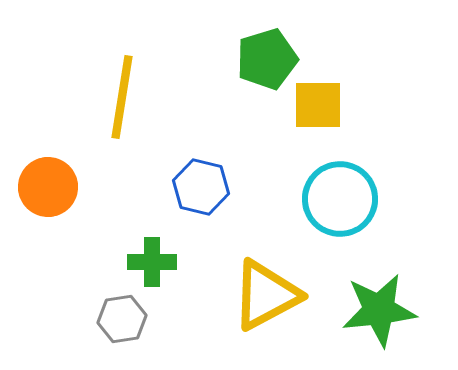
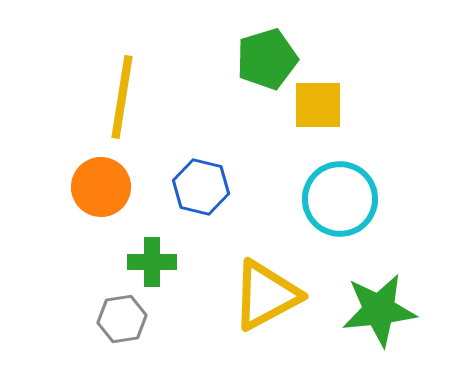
orange circle: moved 53 px right
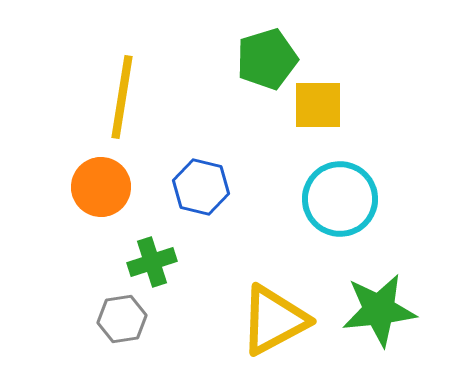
green cross: rotated 18 degrees counterclockwise
yellow triangle: moved 8 px right, 25 px down
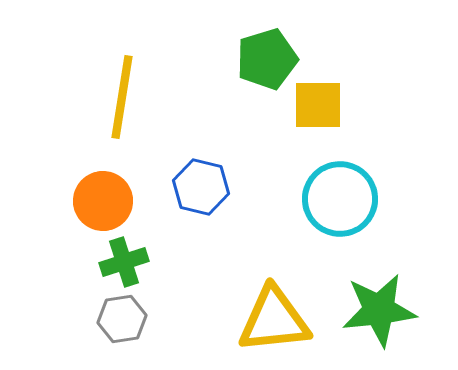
orange circle: moved 2 px right, 14 px down
green cross: moved 28 px left
yellow triangle: rotated 22 degrees clockwise
